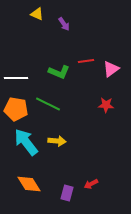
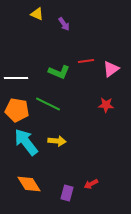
orange pentagon: moved 1 px right, 1 px down
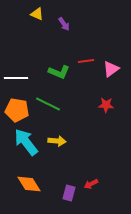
purple rectangle: moved 2 px right
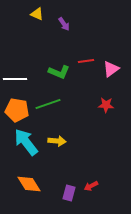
white line: moved 1 px left, 1 px down
green line: rotated 45 degrees counterclockwise
red arrow: moved 2 px down
